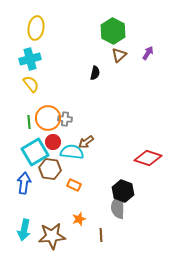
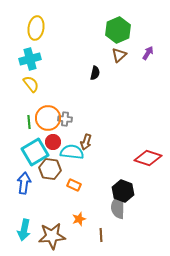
green hexagon: moved 5 px right, 1 px up; rotated 10 degrees clockwise
brown arrow: rotated 35 degrees counterclockwise
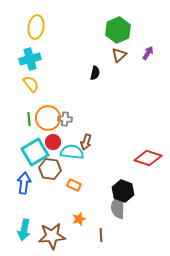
yellow ellipse: moved 1 px up
green line: moved 3 px up
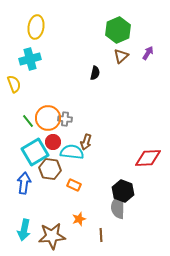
brown triangle: moved 2 px right, 1 px down
yellow semicircle: moved 17 px left; rotated 18 degrees clockwise
green line: moved 1 px left, 2 px down; rotated 32 degrees counterclockwise
red diamond: rotated 20 degrees counterclockwise
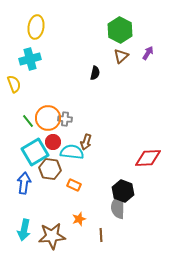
green hexagon: moved 2 px right; rotated 10 degrees counterclockwise
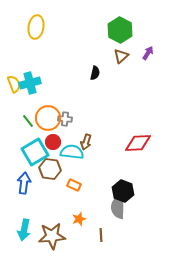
cyan cross: moved 24 px down
red diamond: moved 10 px left, 15 px up
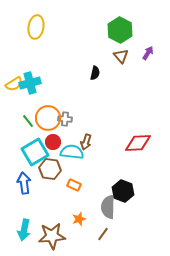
brown triangle: rotated 28 degrees counterclockwise
yellow semicircle: rotated 78 degrees clockwise
blue arrow: rotated 15 degrees counterclockwise
gray semicircle: moved 10 px left
brown line: moved 2 px right, 1 px up; rotated 40 degrees clockwise
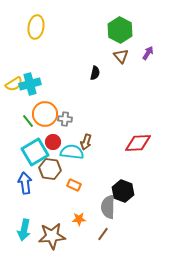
cyan cross: moved 1 px down
orange circle: moved 3 px left, 4 px up
blue arrow: moved 1 px right
orange star: rotated 16 degrees clockwise
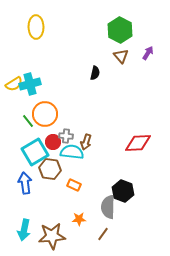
yellow ellipse: rotated 10 degrees counterclockwise
gray cross: moved 1 px right, 17 px down
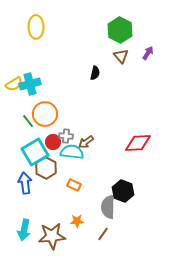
brown arrow: rotated 35 degrees clockwise
brown hexagon: moved 4 px left, 1 px up; rotated 20 degrees clockwise
orange star: moved 2 px left, 2 px down
